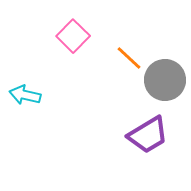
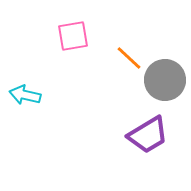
pink square: rotated 36 degrees clockwise
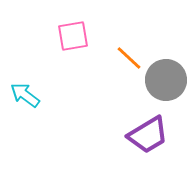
gray circle: moved 1 px right
cyan arrow: rotated 24 degrees clockwise
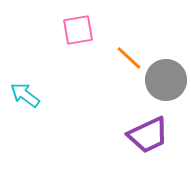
pink square: moved 5 px right, 6 px up
purple trapezoid: rotated 6 degrees clockwise
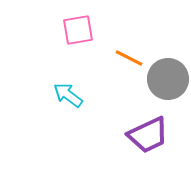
orange line: rotated 16 degrees counterclockwise
gray circle: moved 2 px right, 1 px up
cyan arrow: moved 43 px right
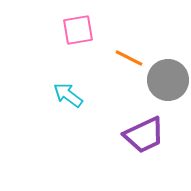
gray circle: moved 1 px down
purple trapezoid: moved 4 px left
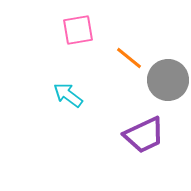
orange line: rotated 12 degrees clockwise
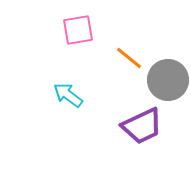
purple trapezoid: moved 2 px left, 9 px up
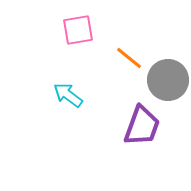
purple trapezoid: rotated 45 degrees counterclockwise
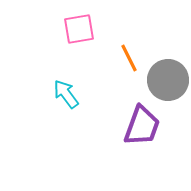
pink square: moved 1 px right, 1 px up
orange line: rotated 24 degrees clockwise
cyan arrow: moved 2 px left, 1 px up; rotated 16 degrees clockwise
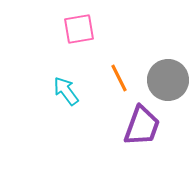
orange line: moved 10 px left, 20 px down
cyan arrow: moved 3 px up
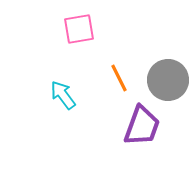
cyan arrow: moved 3 px left, 4 px down
